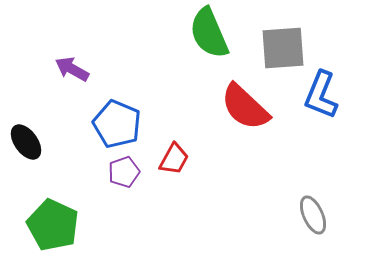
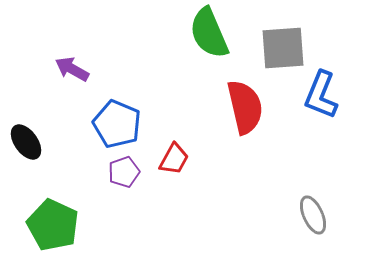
red semicircle: rotated 146 degrees counterclockwise
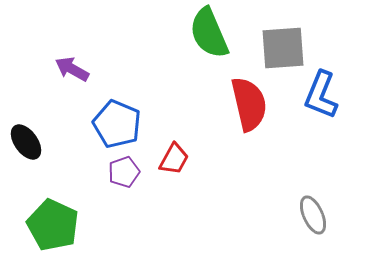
red semicircle: moved 4 px right, 3 px up
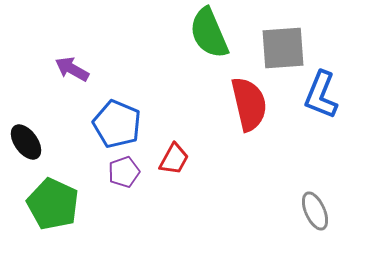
gray ellipse: moved 2 px right, 4 px up
green pentagon: moved 21 px up
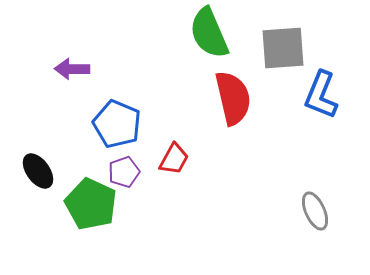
purple arrow: rotated 28 degrees counterclockwise
red semicircle: moved 16 px left, 6 px up
black ellipse: moved 12 px right, 29 px down
green pentagon: moved 38 px right
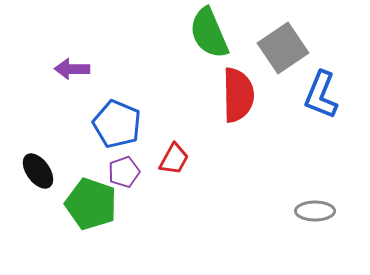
gray square: rotated 30 degrees counterclockwise
red semicircle: moved 5 px right, 3 px up; rotated 12 degrees clockwise
green pentagon: rotated 6 degrees counterclockwise
gray ellipse: rotated 66 degrees counterclockwise
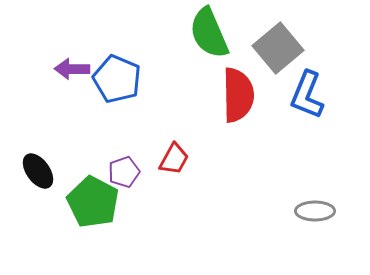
gray square: moved 5 px left; rotated 6 degrees counterclockwise
blue L-shape: moved 14 px left
blue pentagon: moved 45 px up
green pentagon: moved 2 px right, 2 px up; rotated 9 degrees clockwise
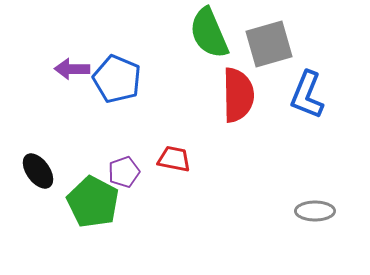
gray square: moved 9 px left, 4 px up; rotated 24 degrees clockwise
red trapezoid: rotated 108 degrees counterclockwise
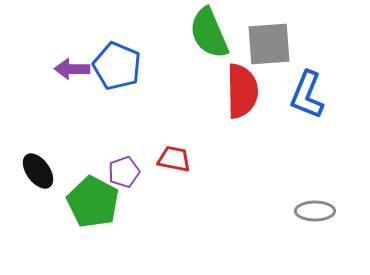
gray square: rotated 12 degrees clockwise
blue pentagon: moved 13 px up
red semicircle: moved 4 px right, 4 px up
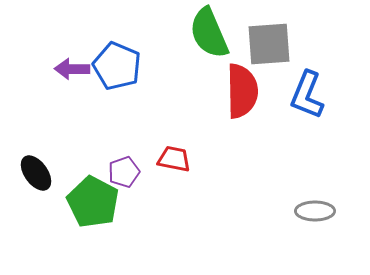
black ellipse: moved 2 px left, 2 px down
